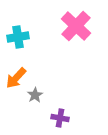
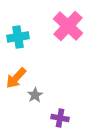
pink cross: moved 8 px left
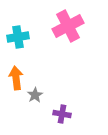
pink cross: rotated 20 degrees clockwise
orange arrow: rotated 130 degrees clockwise
purple cross: moved 2 px right, 4 px up
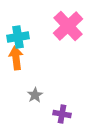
pink cross: rotated 16 degrees counterclockwise
orange arrow: moved 20 px up
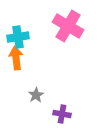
pink cross: rotated 16 degrees counterclockwise
gray star: moved 1 px right
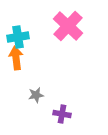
pink cross: rotated 12 degrees clockwise
gray star: rotated 21 degrees clockwise
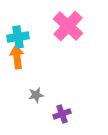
orange arrow: moved 1 px right, 1 px up
purple cross: rotated 30 degrees counterclockwise
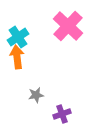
cyan cross: rotated 25 degrees counterclockwise
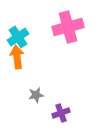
pink cross: moved 1 px down; rotated 32 degrees clockwise
purple cross: moved 1 px left, 1 px up
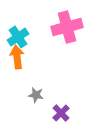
pink cross: moved 1 px left
gray star: rotated 21 degrees clockwise
purple cross: rotated 24 degrees counterclockwise
